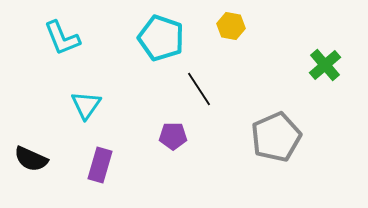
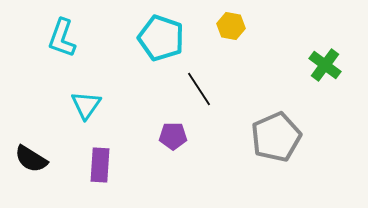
cyan L-shape: rotated 42 degrees clockwise
green cross: rotated 12 degrees counterclockwise
black semicircle: rotated 8 degrees clockwise
purple rectangle: rotated 12 degrees counterclockwise
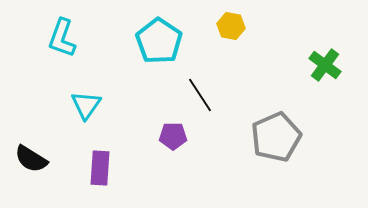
cyan pentagon: moved 2 px left, 3 px down; rotated 15 degrees clockwise
black line: moved 1 px right, 6 px down
purple rectangle: moved 3 px down
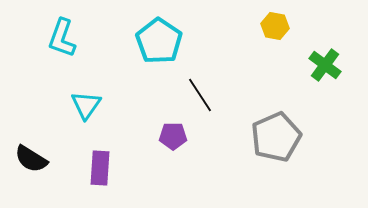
yellow hexagon: moved 44 px right
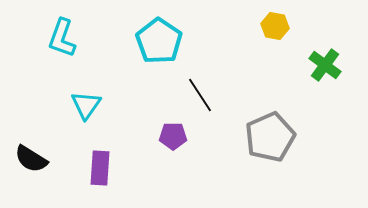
gray pentagon: moved 6 px left
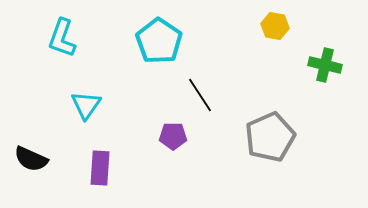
green cross: rotated 24 degrees counterclockwise
black semicircle: rotated 8 degrees counterclockwise
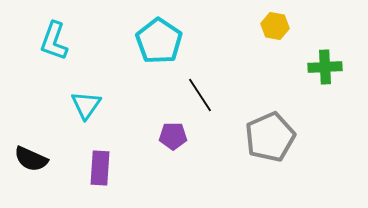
cyan L-shape: moved 8 px left, 3 px down
green cross: moved 2 px down; rotated 16 degrees counterclockwise
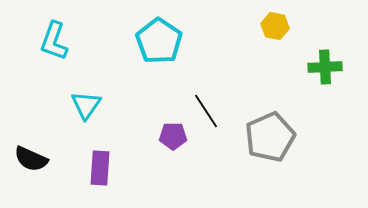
black line: moved 6 px right, 16 px down
